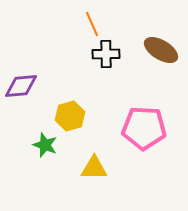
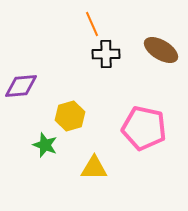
pink pentagon: rotated 9 degrees clockwise
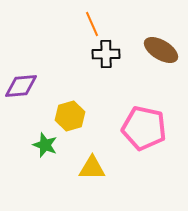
yellow triangle: moved 2 px left
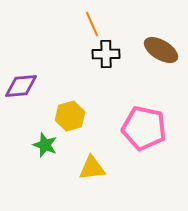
yellow triangle: rotated 8 degrees counterclockwise
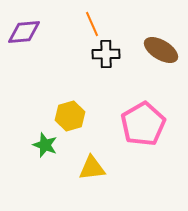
purple diamond: moved 3 px right, 54 px up
pink pentagon: moved 1 px left, 4 px up; rotated 30 degrees clockwise
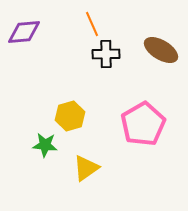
green star: rotated 15 degrees counterclockwise
yellow triangle: moved 6 px left; rotated 28 degrees counterclockwise
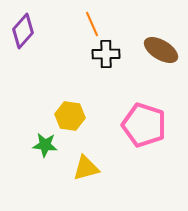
purple diamond: moved 1 px left, 1 px up; rotated 44 degrees counterclockwise
yellow hexagon: rotated 24 degrees clockwise
pink pentagon: moved 1 px right, 1 px down; rotated 24 degrees counterclockwise
yellow triangle: rotated 20 degrees clockwise
